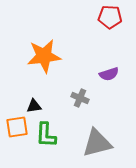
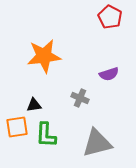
red pentagon: rotated 25 degrees clockwise
black triangle: moved 1 px up
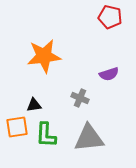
red pentagon: rotated 15 degrees counterclockwise
gray triangle: moved 8 px left, 5 px up; rotated 8 degrees clockwise
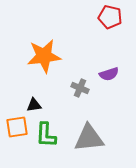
gray cross: moved 10 px up
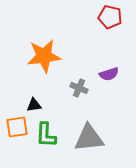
gray cross: moved 1 px left
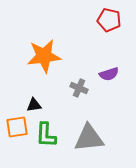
red pentagon: moved 1 px left, 3 px down
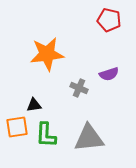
orange star: moved 3 px right, 2 px up
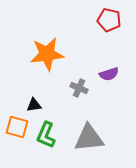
orange square: rotated 25 degrees clockwise
green L-shape: rotated 20 degrees clockwise
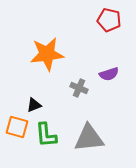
black triangle: rotated 14 degrees counterclockwise
green L-shape: rotated 28 degrees counterclockwise
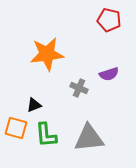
orange square: moved 1 px left, 1 px down
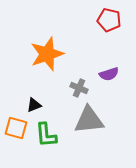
orange star: rotated 12 degrees counterclockwise
gray triangle: moved 18 px up
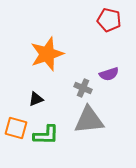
gray cross: moved 4 px right
black triangle: moved 2 px right, 6 px up
green L-shape: rotated 84 degrees counterclockwise
